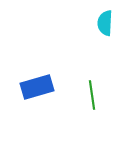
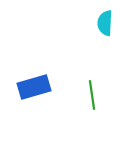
blue rectangle: moved 3 px left
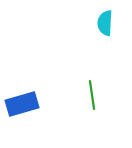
blue rectangle: moved 12 px left, 17 px down
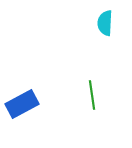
blue rectangle: rotated 12 degrees counterclockwise
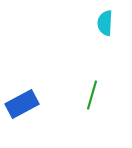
green line: rotated 24 degrees clockwise
